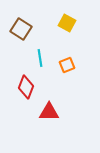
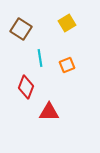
yellow square: rotated 30 degrees clockwise
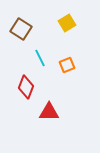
cyan line: rotated 18 degrees counterclockwise
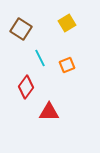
red diamond: rotated 15 degrees clockwise
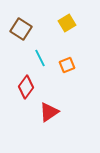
red triangle: rotated 35 degrees counterclockwise
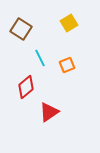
yellow square: moved 2 px right
red diamond: rotated 15 degrees clockwise
